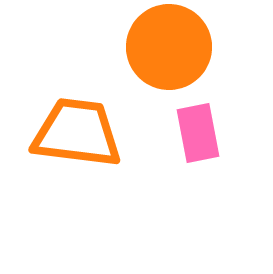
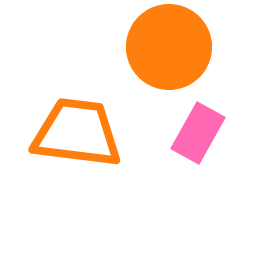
pink rectangle: rotated 40 degrees clockwise
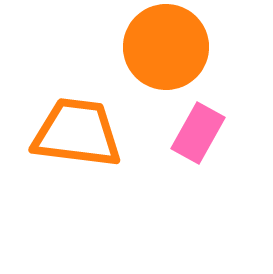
orange circle: moved 3 px left
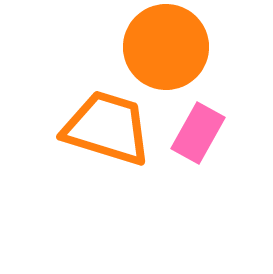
orange trapezoid: moved 30 px right, 5 px up; rotated 10 degrees clockwise
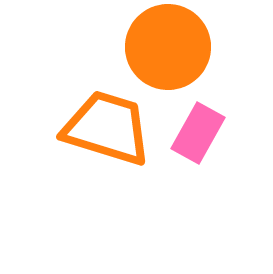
orange circle: moved 2 px right
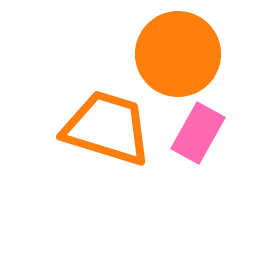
orange circle: moved 10 px right, 7 px down
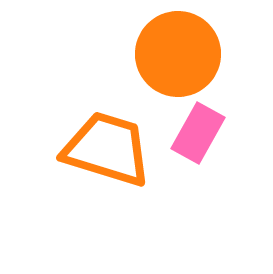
orange trapezoid: moved 21 px down
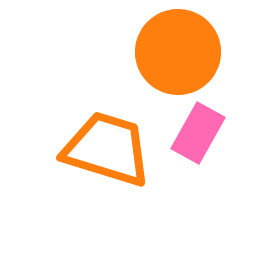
orange circle: moved 2 px up
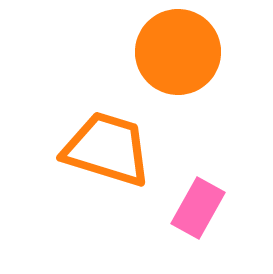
pink rectangle: moved 75 px down
